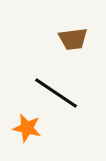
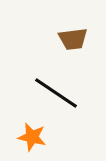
orange star: moved 5 px right, 9 px down
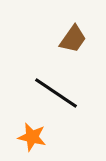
brown trapezoid: rotated 48 degrees counterclockwise
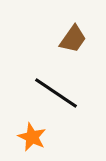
orange star: rotated 12 degrees clockwise
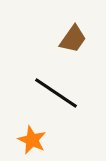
orange star: moved 3 px down
